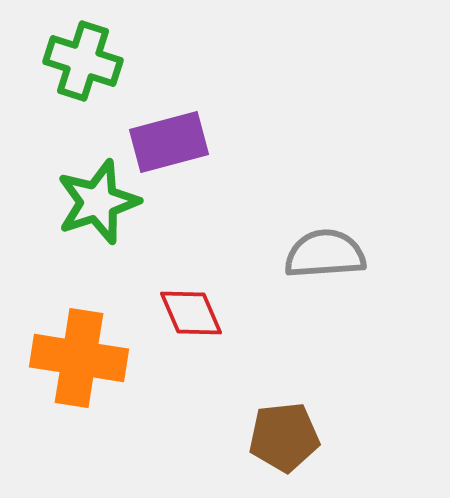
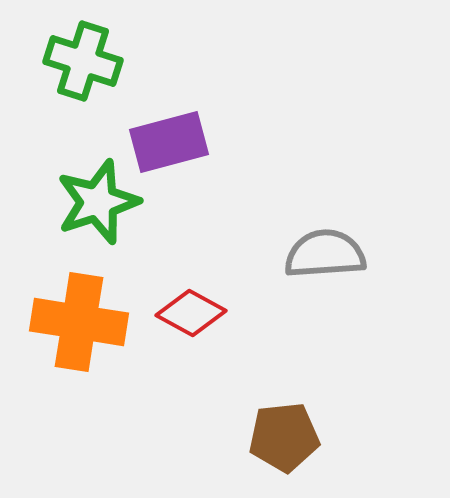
red diamond: rotated 38 degrees counterclockwise
orange cross: moved 36 px up
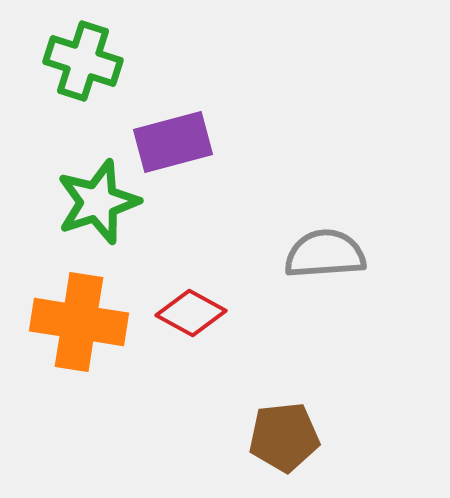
purple rectangle: moved 4 px right
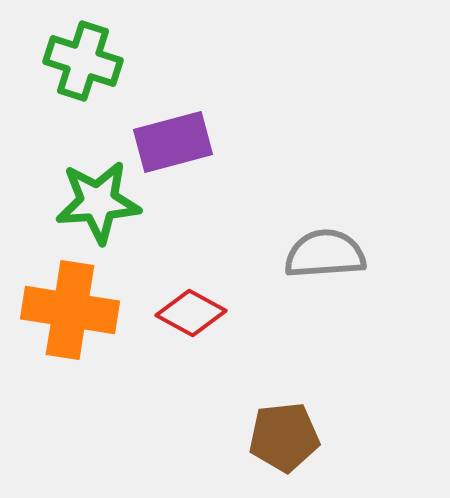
green star: rotated 14 degrees clockwise
orange cross: moved 9 px left, 12 px up
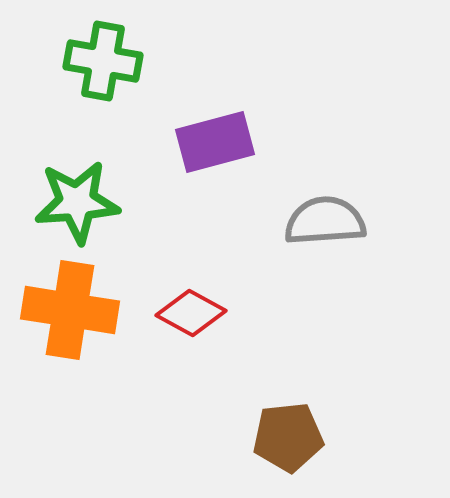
green cross: moved 20 px right; rotated 8 degrees counterclockwise
purple rectangle: moved 42 px right
green star: moved 21 px left
gray semicircle: moved 33 px up
brown pentagon: moved 4 px right
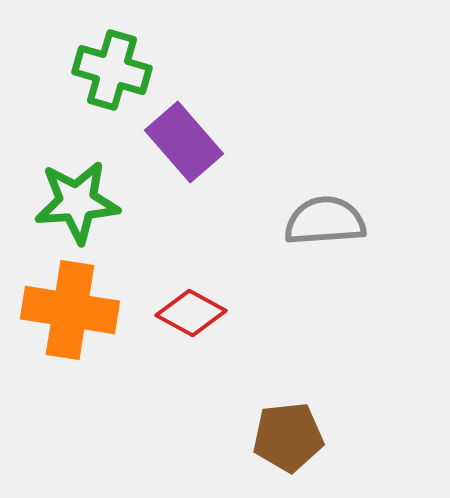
green cross: moved 9 px right, 9 px down; rotated 6 degrees clockwise
purple rectangle: moved 31 px left; rotated 64 degrees clockwise
